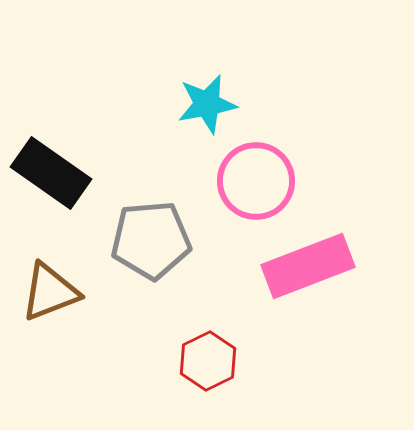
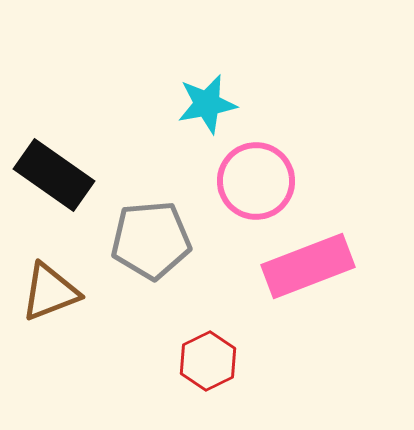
black rectangle: moved 3 px right, 2 px down
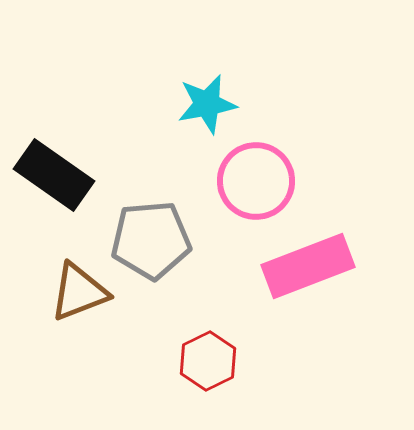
brown triangle: moved 29 px right
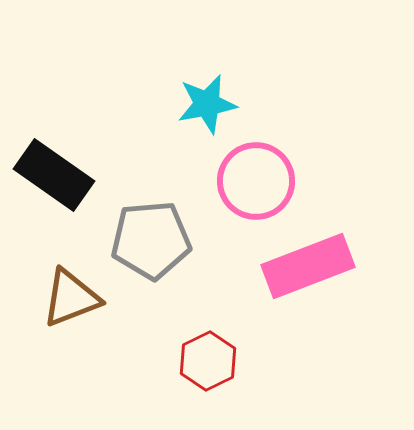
brown triangle: moved 8 px left, 6 px down
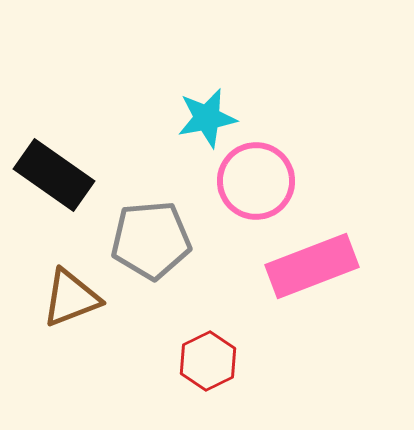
cyan star: moved 14 px down
pink rectangle: moved 4 px right
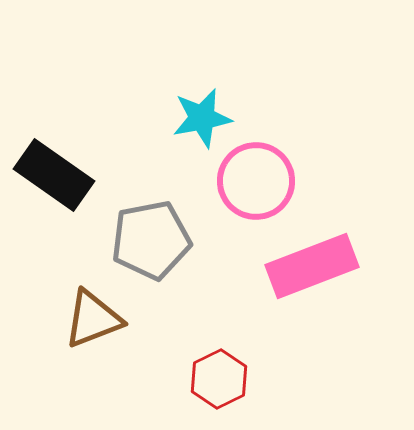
cyan star: moved 5 px left
gray pentagon: rotated 6 degrees counterclockwise
brown triangle: moved 22 px right, 21 px down
red hexagon: moved 11 px right, 18 px down
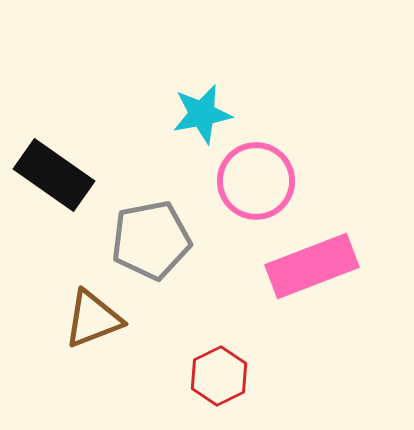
cyan star: moved 4 px up
red hexagon: moved 3 px up
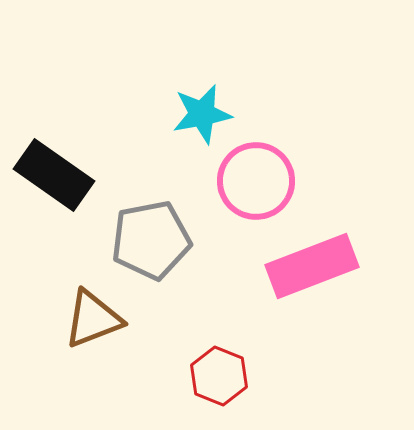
red hexagon: rotated 12 degrees counterclockwise
